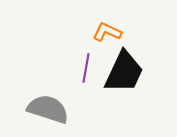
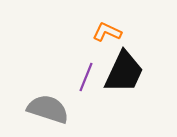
purple line: moved 9 px down; rotated 12 degrees clockwise
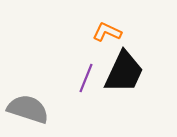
purple line: moved 1 px down
gray semicircle: moved 20 px left
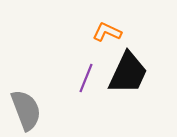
black trapezoid: moved 4 px right, 1 px down
gray semicircle: moved 2 px left, 1 px down; rotated 51 degrees clockwise
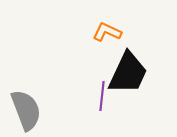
purple line: moved 16 px right, 18 px down; rotated 16 degrees counterclockwise
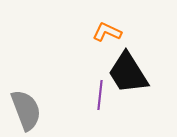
black trapezoid: rotated 123 degrees clockwise
purple line: moved 2 px left, 1 px up
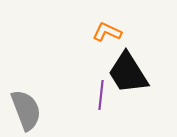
purple line: moved 1 px right
